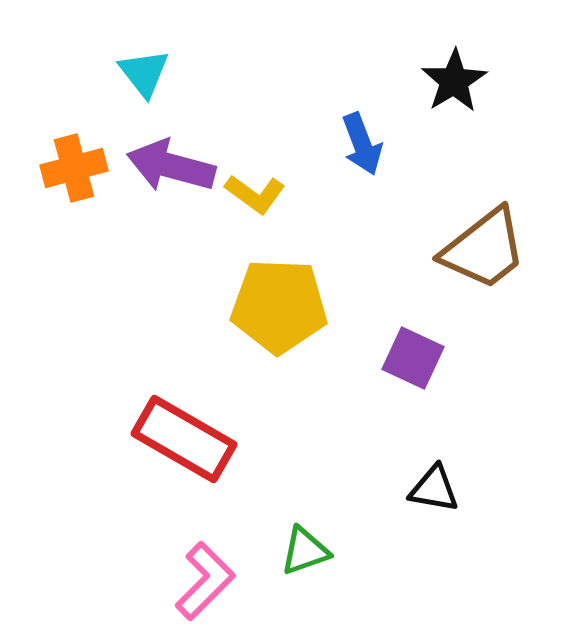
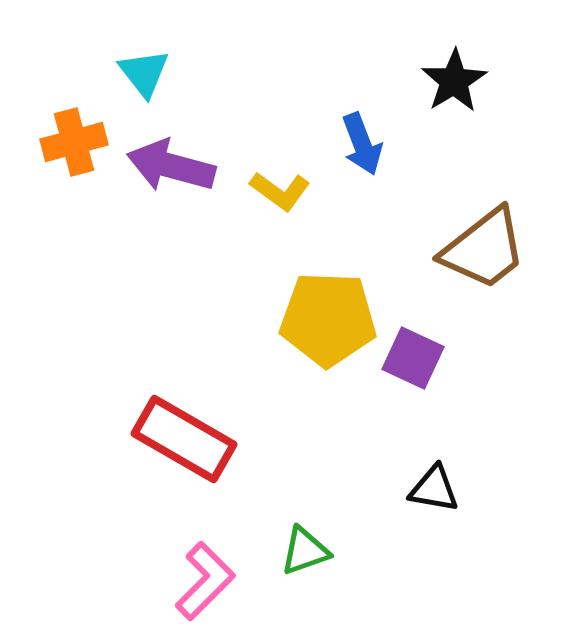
orange cross: moved 26 px up
yellow L-shape: moved 25 px right, 3 px up
yellow pentagon: moved 49 px right, 13 px down
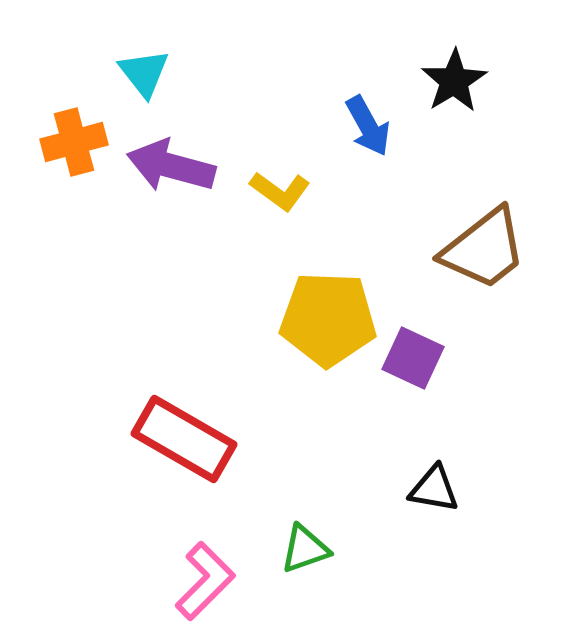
blue arrow: moved 6 px right, 18 px up; rotated 8 degrees counterclockwise
green triangle: moved 2 px up
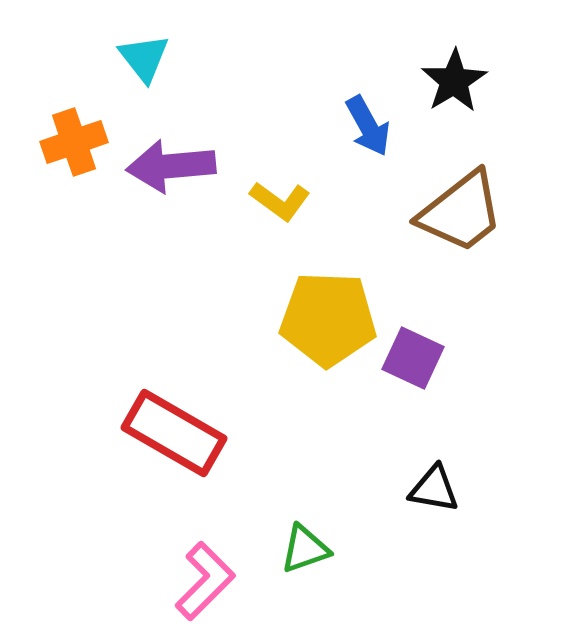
cyan triangle: moved 15 px up
orange cross: rotated 4 degrees counterclockwise
purple arrow: rotated 20 degrees counterclockwise
yellow L-shape: moved 10 px down
brown trapezoid: moved 23 px left, 37 px up
red rectangle: moved 10 px left, 6 px up
